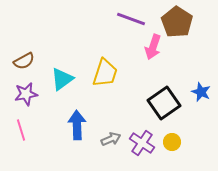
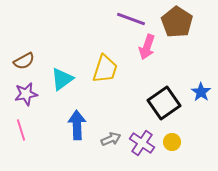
pink arrow: moved 6 px left
yellow trapezoid: moved 4 px up
blue star: rotated 12 degrees clockwise
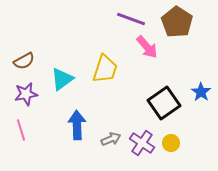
pink arrow: rotated 60 degrees counterclockwise
yellow circle: moved 1 px left, 1 px down
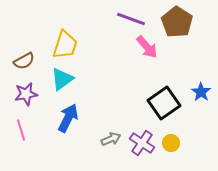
yellow trapezoid: moved 40 px left, 24 px up
blue arrow: moved 9 px left, 7 px up; rotated 28 degrees clockwise
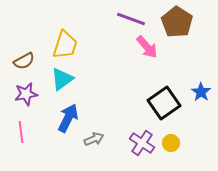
pink line: moved 2 px down; rotated 10 degrees clockwise
gray arrow: moved 17 px left
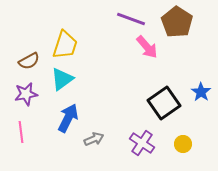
brown semicircle: moved 5 px right
yellow circle: moved 12 px right, 1 px down
